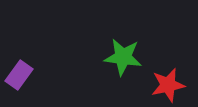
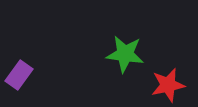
green star: moved 2 px right, 3 px up
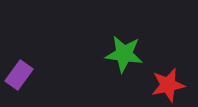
green star: moved 1 px left
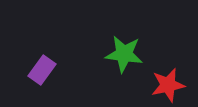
purple rectangle: moved 23 px right, 5 px up
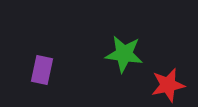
purple rectangle: rotated 24 degrees counterclockwise
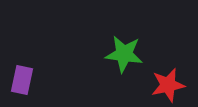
purple rectangle: moved 20 px left, 10 px down
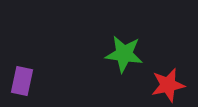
purple rectangle: moved 1 px down
